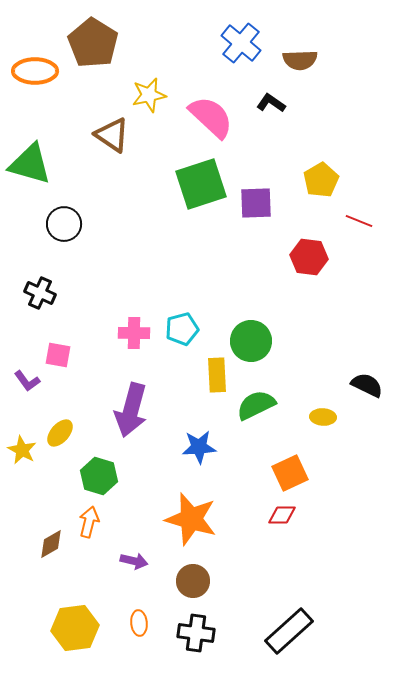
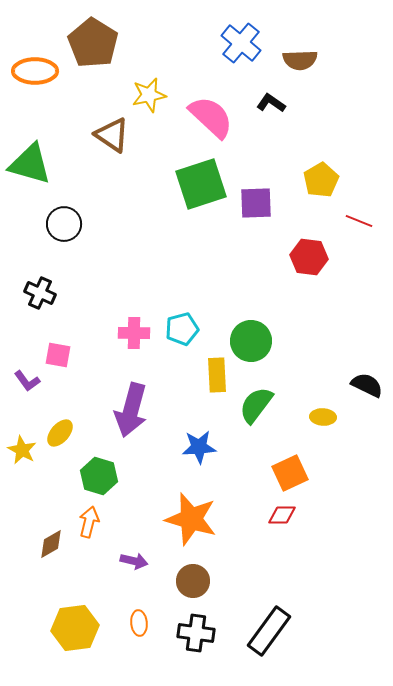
green semicircle at (256, 405): rotated 27 degrees counterclockwise
black rectangle at (289, 631): moved 20 px left; rotated 12 degrees counterclockwise
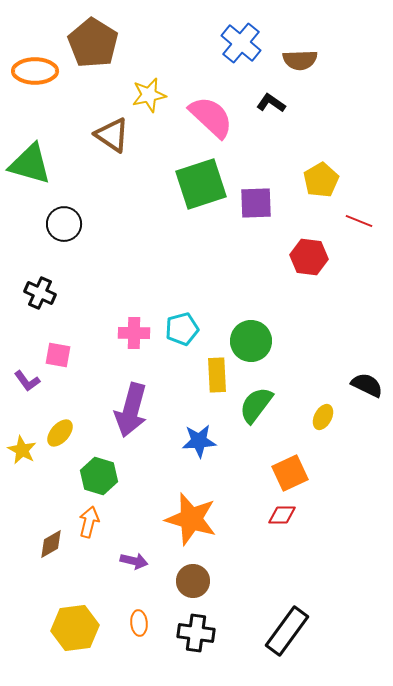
yellow ellipse at (323, 417): rotated 65 degrees counterclockwise
blue star at (199, 447): moved 6 px up
black rectangle at (269, 631): moved 18 px right
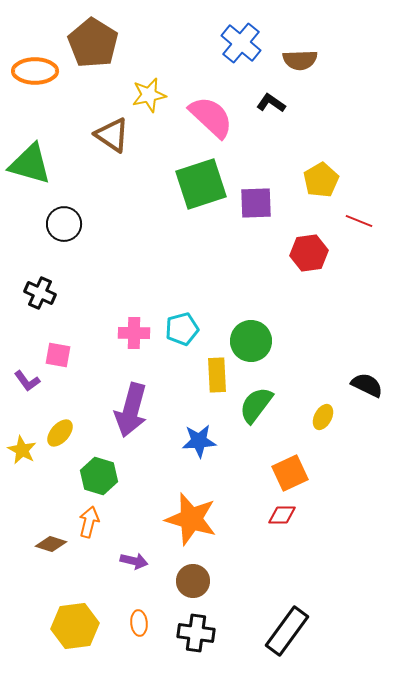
red hexagon at (309, 257): moved 4 px up; rotated 15 degrees counterclockwise
brown diamond at (51, 544): rotated 48 degrees clockwise
yellow hexagon at (75, 628): moved 2 px up
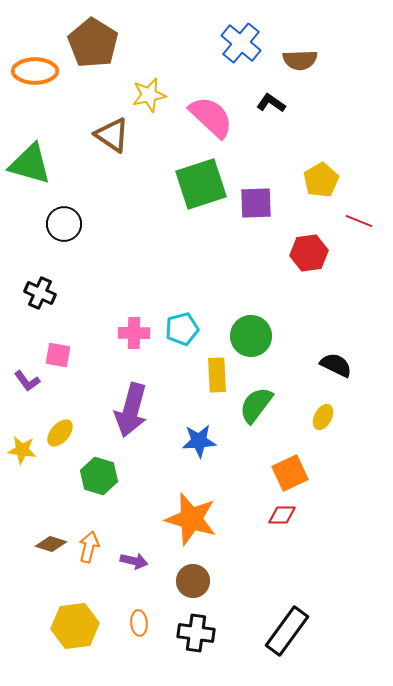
green circle at (251, 341): moved 5 px up
black semicircle at (367, 385): moved 31 px left, 20 px up
yellow star at (22, 450): rotated 20 degrees counterclockwise
orange arrow at (89, 522): moved 25 px down
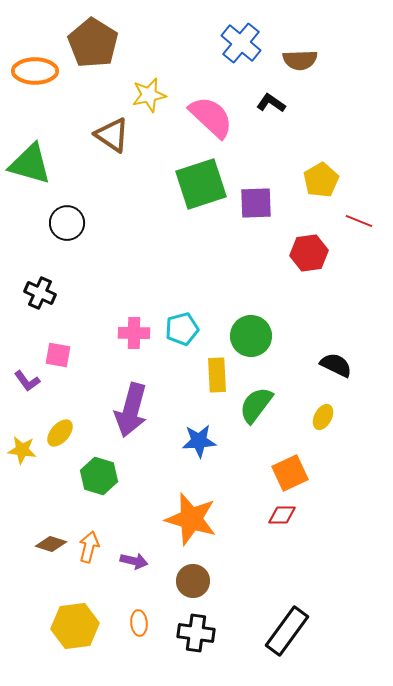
black circle at (64, 224): moved 3 px right, 1 px up
